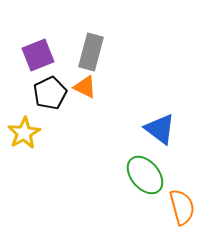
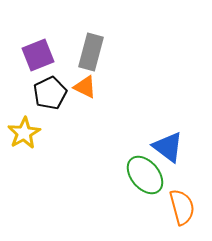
blue triangle: moved 8 px right, 18 px down
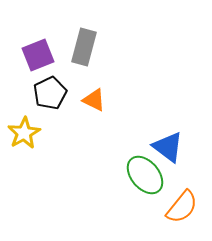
gray rectangle: moved 7 px left, 5 px up
orange triangle: moved 9 px right, 13 px down
orange semicircle: rotated 54 degrees clockwise
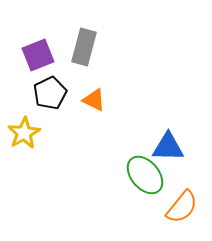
blue triangle: rotated 36 degrees counterclockwise
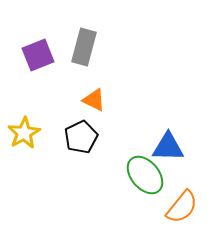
black pentagon: moved 31 px right, 44 px down
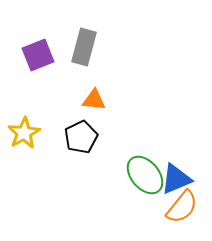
orange triangle: rotated 20 degrees counterclockwise
blue triangle: moved 8 px right, 32 px down; rotated 24 degrees counterclockwise
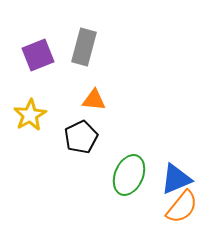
yellow star: moved 6 px right, 18 px up
green ellipse: moved 16 px left; rotated 63 degrees clockwise
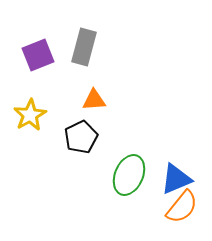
orange triangle: rotated 10 degrees counterclockwise
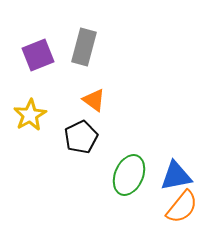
orange triangle: rotated 40 degrees clockwise
blue triangle: moved 3 px up; rotated 12 degrees clockwise
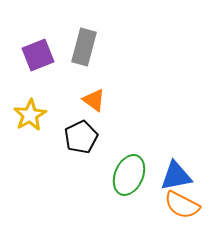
orange semicircle: moved 2 px up; rotated 78 degrees clockwise
